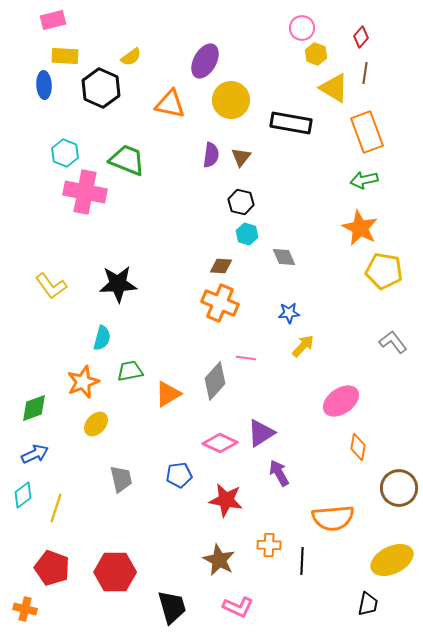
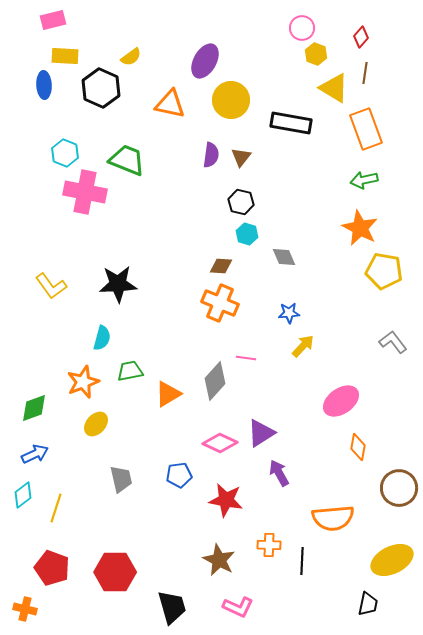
orange rectangle at (367, 132): moved 1 px left, 3 px up
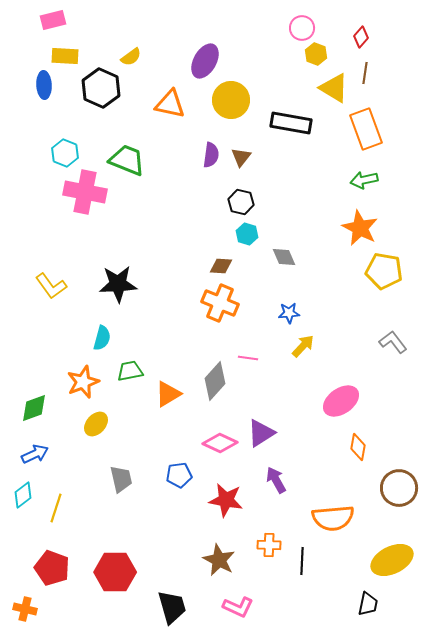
pink line at (246, 358): moved 2 px right
purple arrow at (279, 473): moved 3 px left, 7 px down
